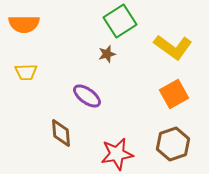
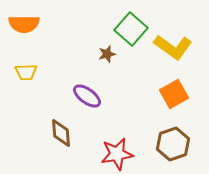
green square: moved 11 px right, 8 px down; rotated 16 degrees counterclockwise
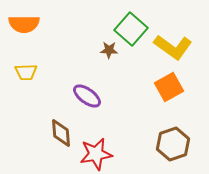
brown star: moved 2 px right, 4 px up; rotated 18 degrees clockwise
orange square: moved 5 px left, 7 px up
red star: moved 21 px left
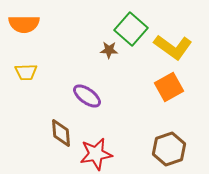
brown hexagon: moved 4 px left, 5 px down
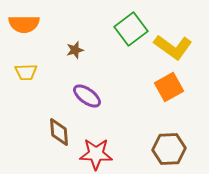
green square: rotated 12 degrees clockwise
brown star: moved 34 px left; rotated 18 degrees counterclockwise
brown diamond: moved 2 px left, 1 px up
brown hexagon: rotated 16 degrees clockwise
red star: rotated 12 degrees clockwise
